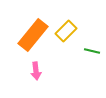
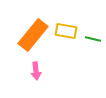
yellow rectangle: rotated 55 degrees clockwise
green line: moved 1 px right, 12 px up
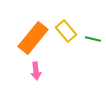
yellow rectangle: rotated 40 degrees clockwise
orange rectangle: moved 3 px down
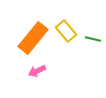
pink arrow: moved 1 px right; rotated 72 degrees clockwise
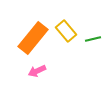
green line: rotated 28 degrees counterclockwise
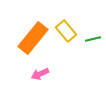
pink arrow: moved 3 px right, 3 px down
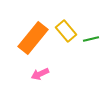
green line: moved 2 px left
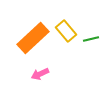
orange rectangle: rotated 8 degrees clockwise
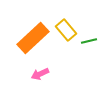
yellow rectangle: moved 1 px up
green line: moved 2 px left, 2 px down
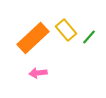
green line: moved 4 px up; rotated 35 degrees counterclockwise
pink arrow: moved 2 px left, 1 px up; rotated 18 degrees clockwise
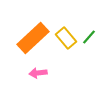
yellow rectangle: moved 8 px down
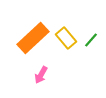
green line: moved 2 px right, 3 px down
pink arrow: moved 3 px right, 2 px down; rotated 54 degrees counterclockwise
